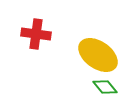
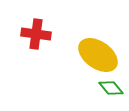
green diamond: moved 6 px right, 1 px down
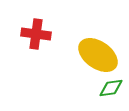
green diamond: rotated 60 degrees counterclockwise
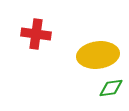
yellow ellipse: rotated 42 degrees counterclockwise
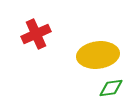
red cross: rotated 32 degrees counterclockwise
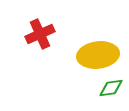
red cross: moved 4 px right
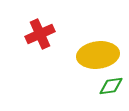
green diamond: moved 2 px up
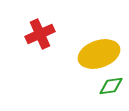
yellow ellipse: moved 1 px right, 1 px up; rotated 12 degrees counterclockwise
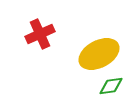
yellow ellipse: rotated 9 degrees counterclockwise
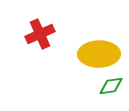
yellow ellipse: rotated 27 degrees clockwise
